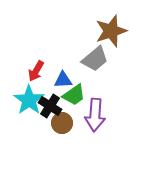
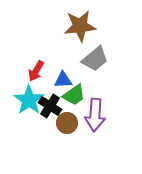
brown star: moved 31 px left, 5 px up; rotated 12 degrees clockwise
brown circle: moved 5 px right
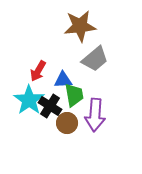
red arrow: moved 2 px right
green trapezoid: rotated 65 degrees counterclockwise
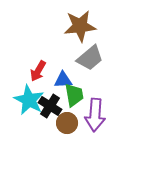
gray trapezoid: moved 5 px left, 1 px up
cyan star: rotated 8 degrees counterclockwise
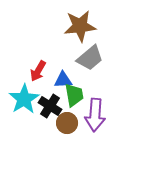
cyan star: moved 5 px left, 1 px up; rotated 12 degrees clockwise
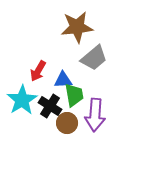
brown star: moved 3 px left, 1 px down
gray trapezoid: moved 4 px right
cyan star: moved 2 px left, 1 px down
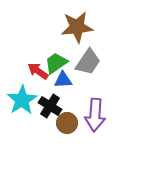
gray trapezoid: moved 6 px left, 4 px down; rotated 16 degrees counterclockwise
red arrow: rotated 95 degrees clockwise
green trapezoid: moved 18 px left, 32 px up; rotated 115 degrees counterclockwise
